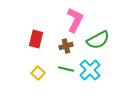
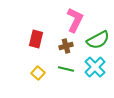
cyan cross: moved 5 px right, 3 px up
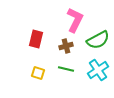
cyan cross: moved 3 px right, 3 px down; rotated 10 degrees clockwise
yellow square: rotated 24 degrees counterclockwise
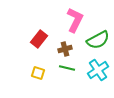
red rectangle: moved 3 px right; rotated 24 degrees clockwise
brown cross: moved 1 px left, 3 px down
green line: moved 1 px right, 1 px up
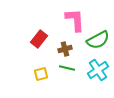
pink L-shape: rotated 30 degrees counterclockwise
yellow square: moved 3 px right, 1 px down; rotated 32 degrees counterclockwise
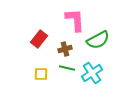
cyan cross: moved 6 px left, 3 px down
yellow square: rotated 16 degrees clockwise
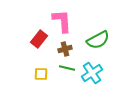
pink L-shape: moved 13 px left, 1 px down
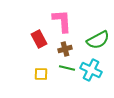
red rectangle: rotated 66 degrees counterclockwise
cyan cross: moved 1 px left, 3 px up; rotated 30 degrees counterclockwise
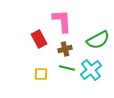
cyan cross: rotated 25 degrees clockwise
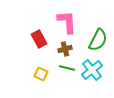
pink L-shape: moved 5 px right, 1 px down
green semicircle: rotated 35 degrees counterclockwise
cyan cross: moved 1 px right
yellow square: rotated 24 degrees clockwise
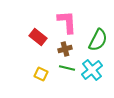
red rectangle: moved 1 px left, 2 px up; rotated 24 degrees counterclockwise
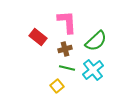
green semicircle: moved 2 px left, 1 px down; rotated 20 degrees clockwise
cyan cross: moved 1 px right
yellow square: moved 16 px right, 12 px down; rotated 24 degrees clockwise
